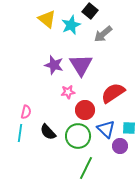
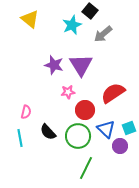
yellow triangle: moved 17 px left
cyan star: moved 1 px right
cyan square: rotated 24 degrees counterclockwise
cyan line: moved 5 px down; rotated 18 degrees counterclockwise
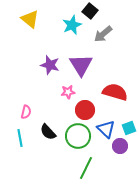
purple star: moved 4 px left
red semicircle: moved 2 px right, 1 px up; rotated 50 degrees clockwise
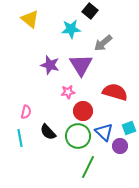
cyan star: moved 1 px left, 4 px down; rotated 18 degrees clockwise
gray arrow: moved 9 px down
red circle: moved 2 px left, 1 px down
blue triangle: moved 2 px left, 3 px down
green line: moved 2 px right, 1 px up
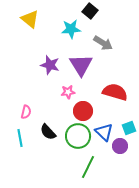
gray arrow: rotated 108 degrees counterclockwise
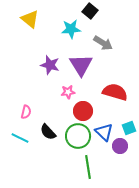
cyan line: rotated 54 degrees counterclockwise
green line: rotated 35 degrees counterclockwise
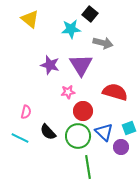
black square: moved 3 px down
gray arrow: rotated 18 degrees counterclockwise
purple circle: moved 1 px right, 1 px down
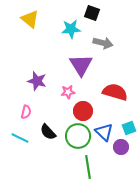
black square: moved 2 px right, 1 px up; rotated 21 degrees counterclockwise
purple star: moved 13 px left, 16 px down
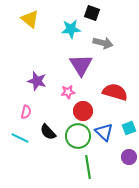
purple circle: moved 8 px right, 10 px down
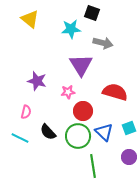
green line: moved 5 px right, 1 px up
